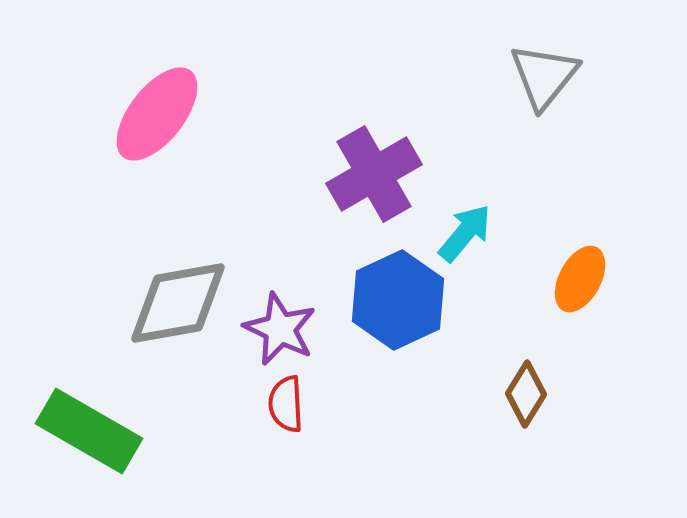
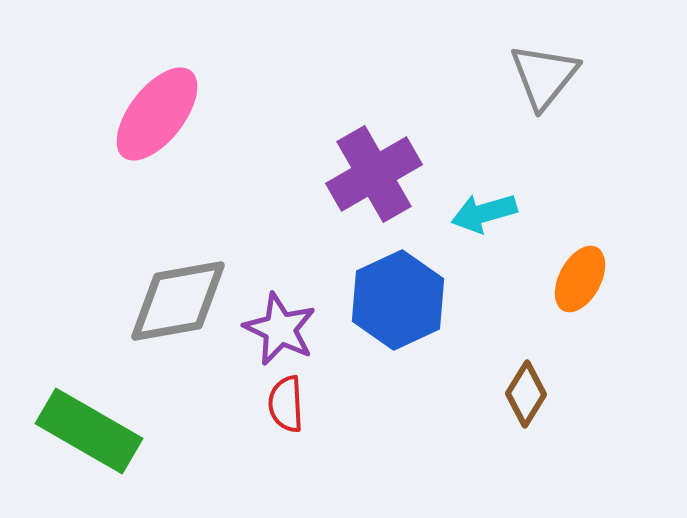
cyan arrow: moved 19 px right, 20 px up; rotated 146 degrees counterclockwise
gray diamond: moved 2 px up
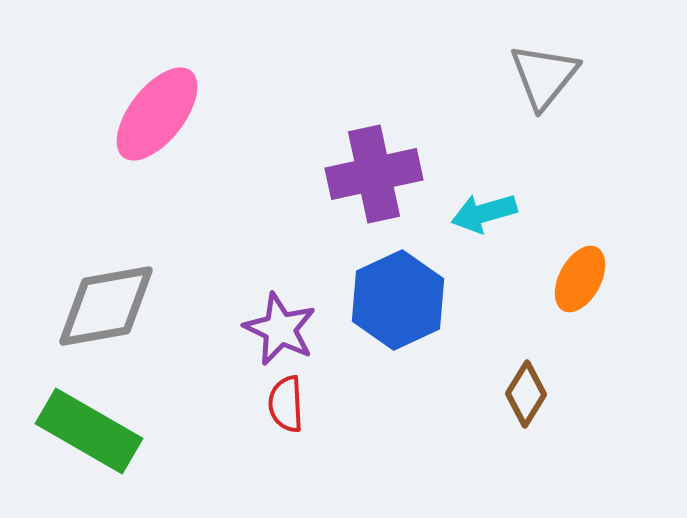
purple cross: rotated 18 degrees clockwise
gray diamond: moved 72 px left, 5 px down
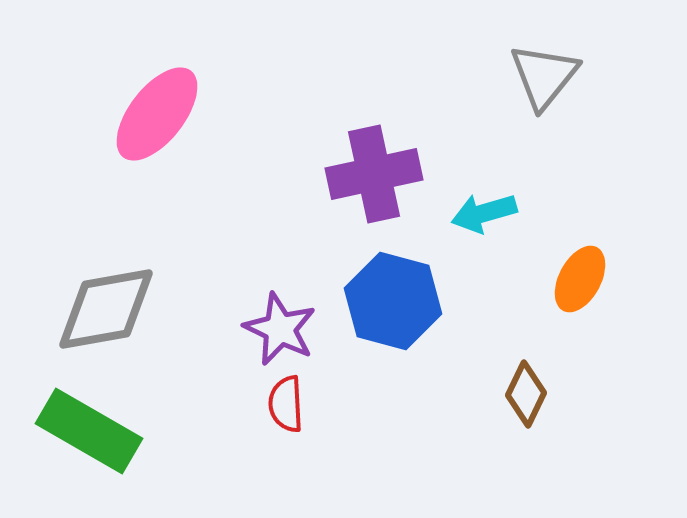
blue hexagon: moved 5 px left, 1 px down; rotated 20 degrees counterclockwise
gray diamond: moved 3 px down
brown diamond: rotated 6 degrees counterclockwise
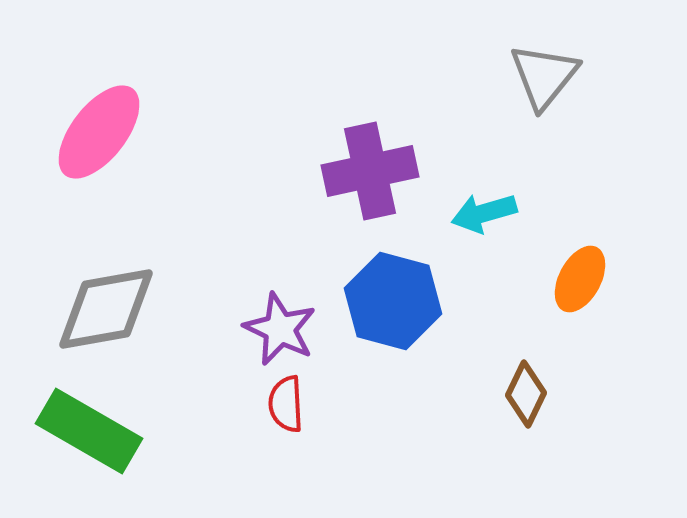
pink ellipse: moved 58 px left, 18 px down
purple cross: moved 4 px left, 3 px up
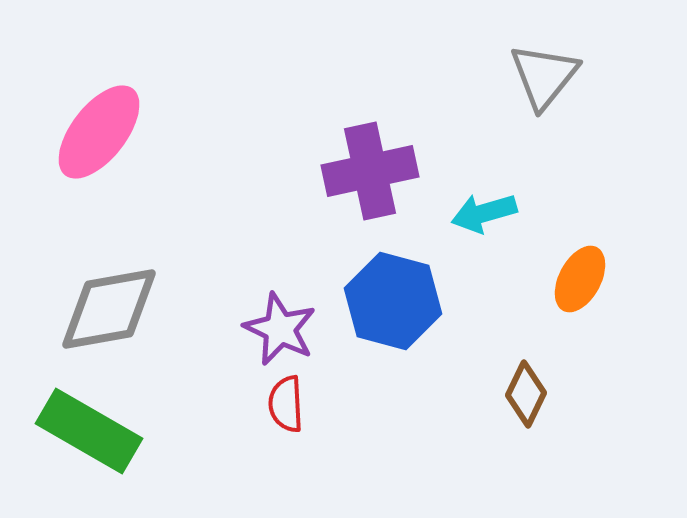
gray diamond: moved 3 px right
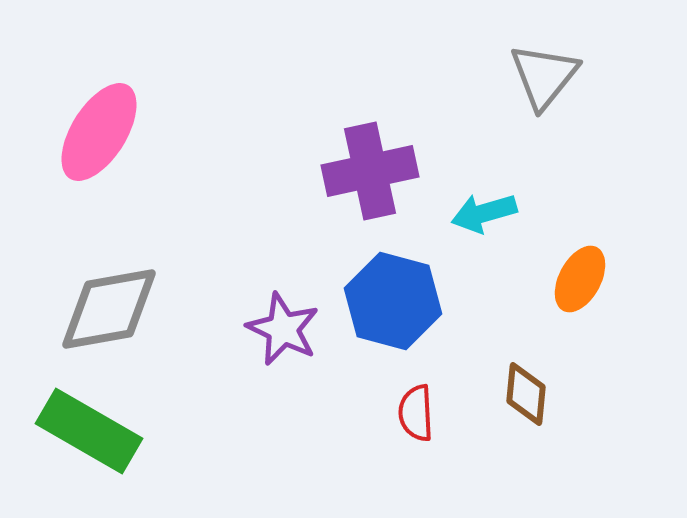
pink ellipse: rotated 6 degrees counterclockwise
purple star: moved 3 px right
brown diamond: rotated 20 degrees counterclockwise
red semicircle: moved 130 px right, 9 px down
